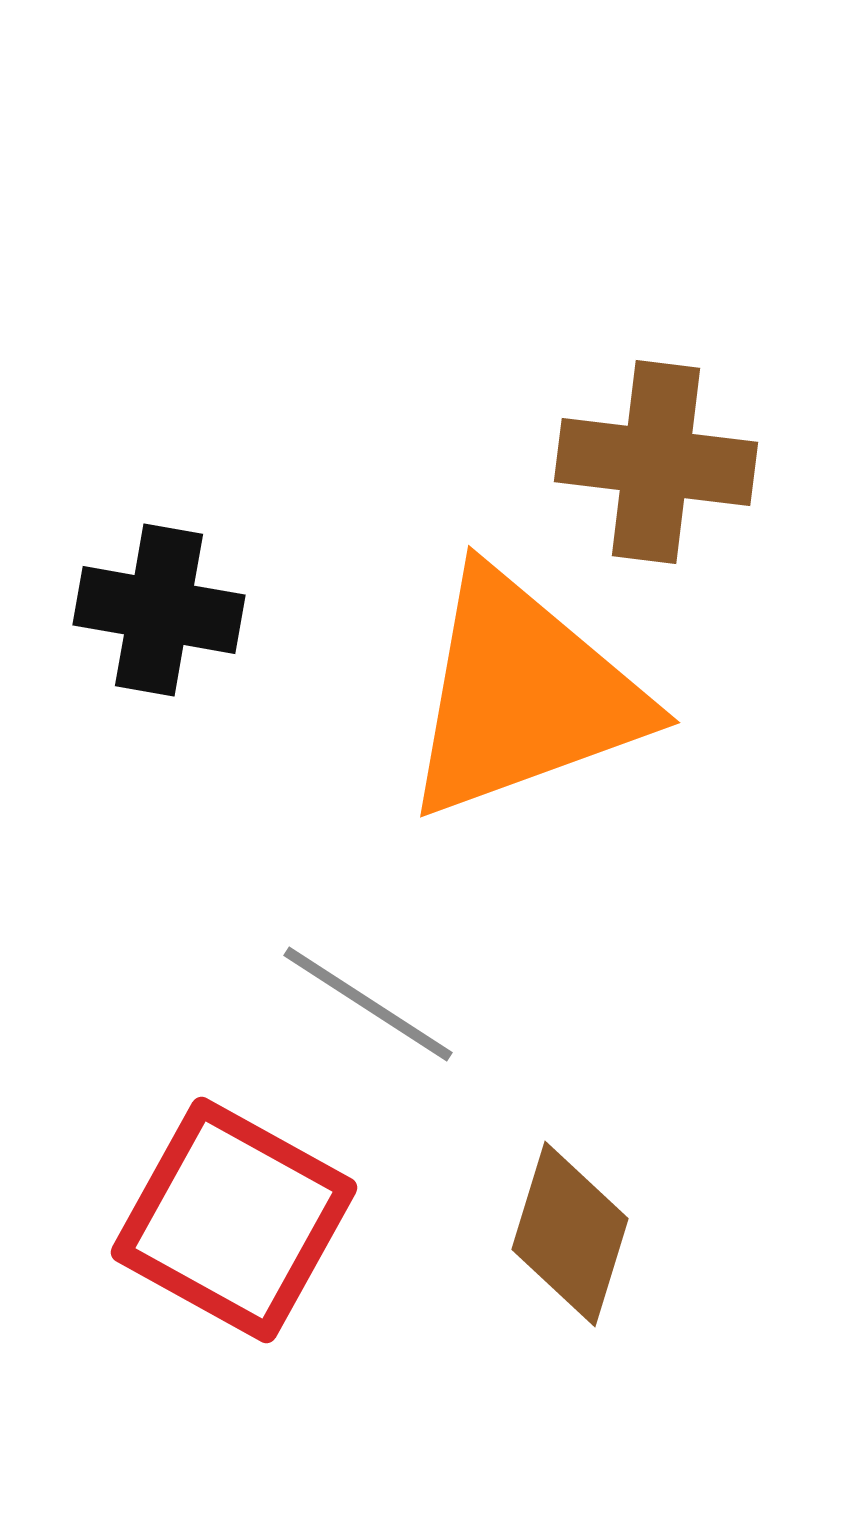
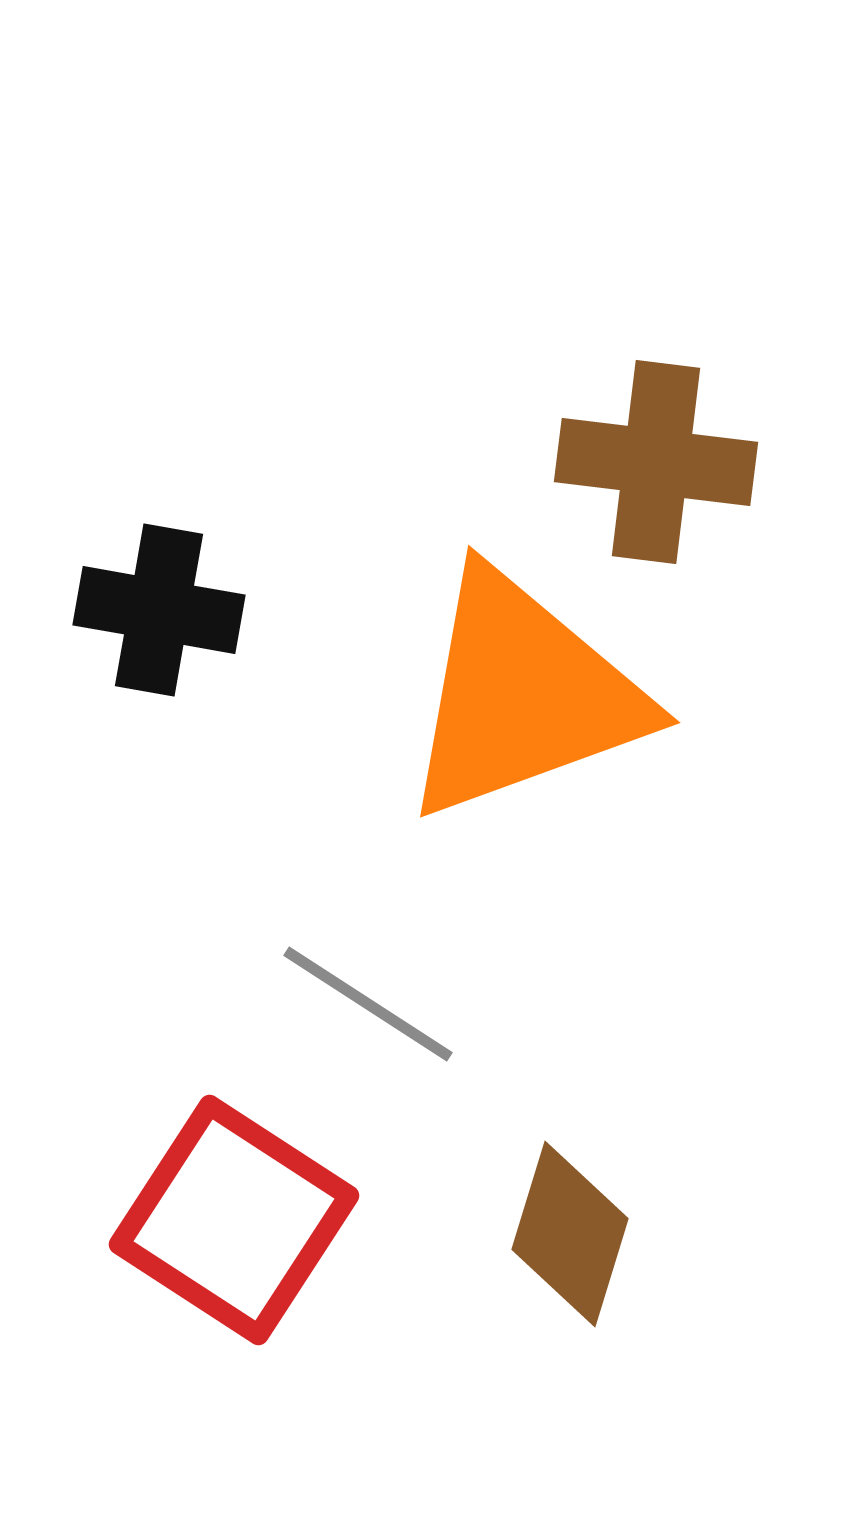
red square: rotated 4 degrees clockwise
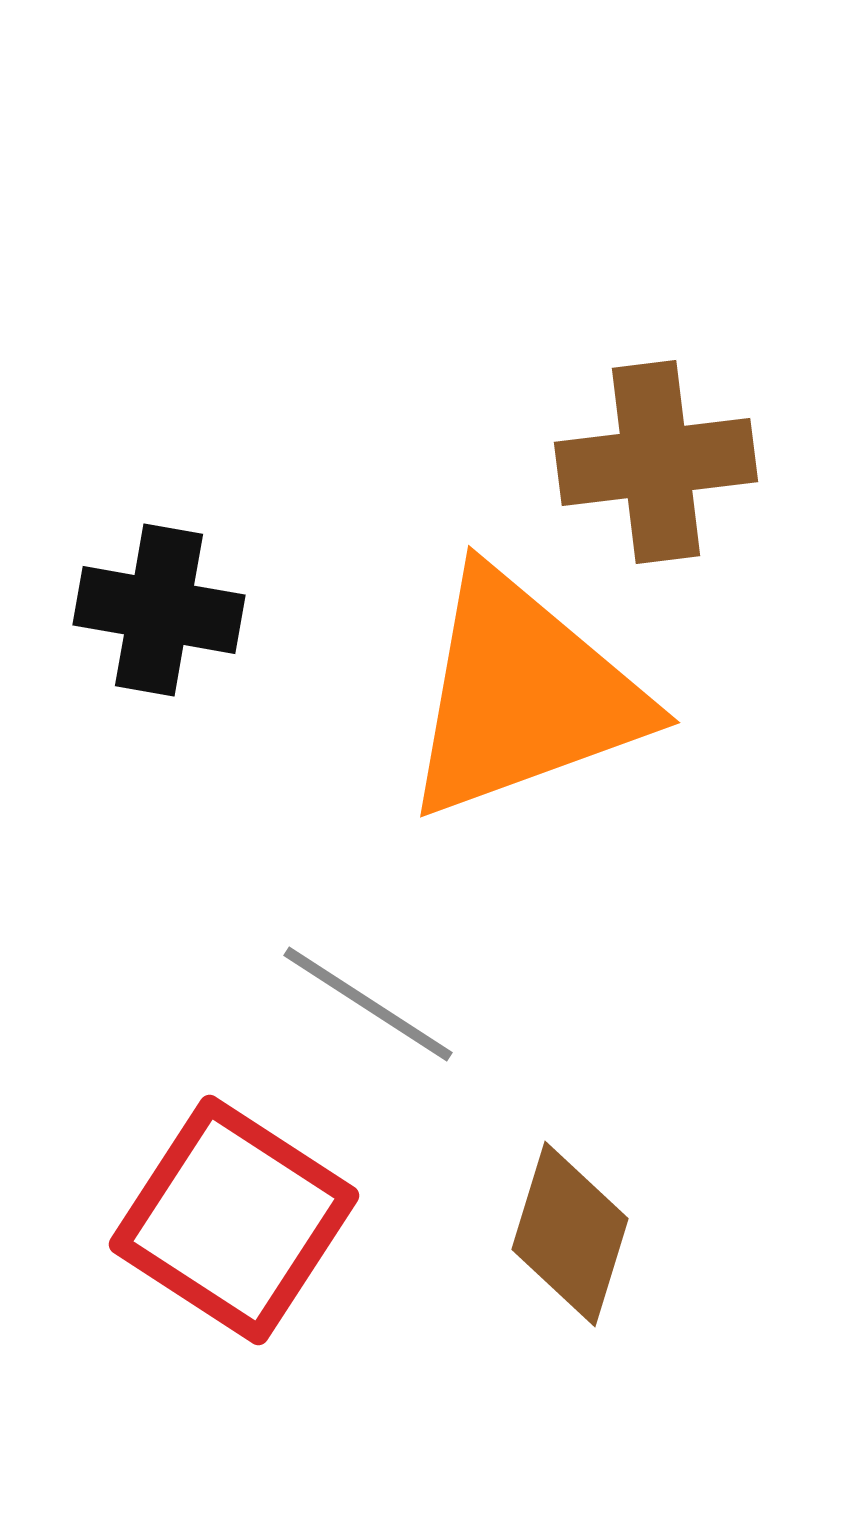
brown cross: rotated 14 degrees counterclockwise
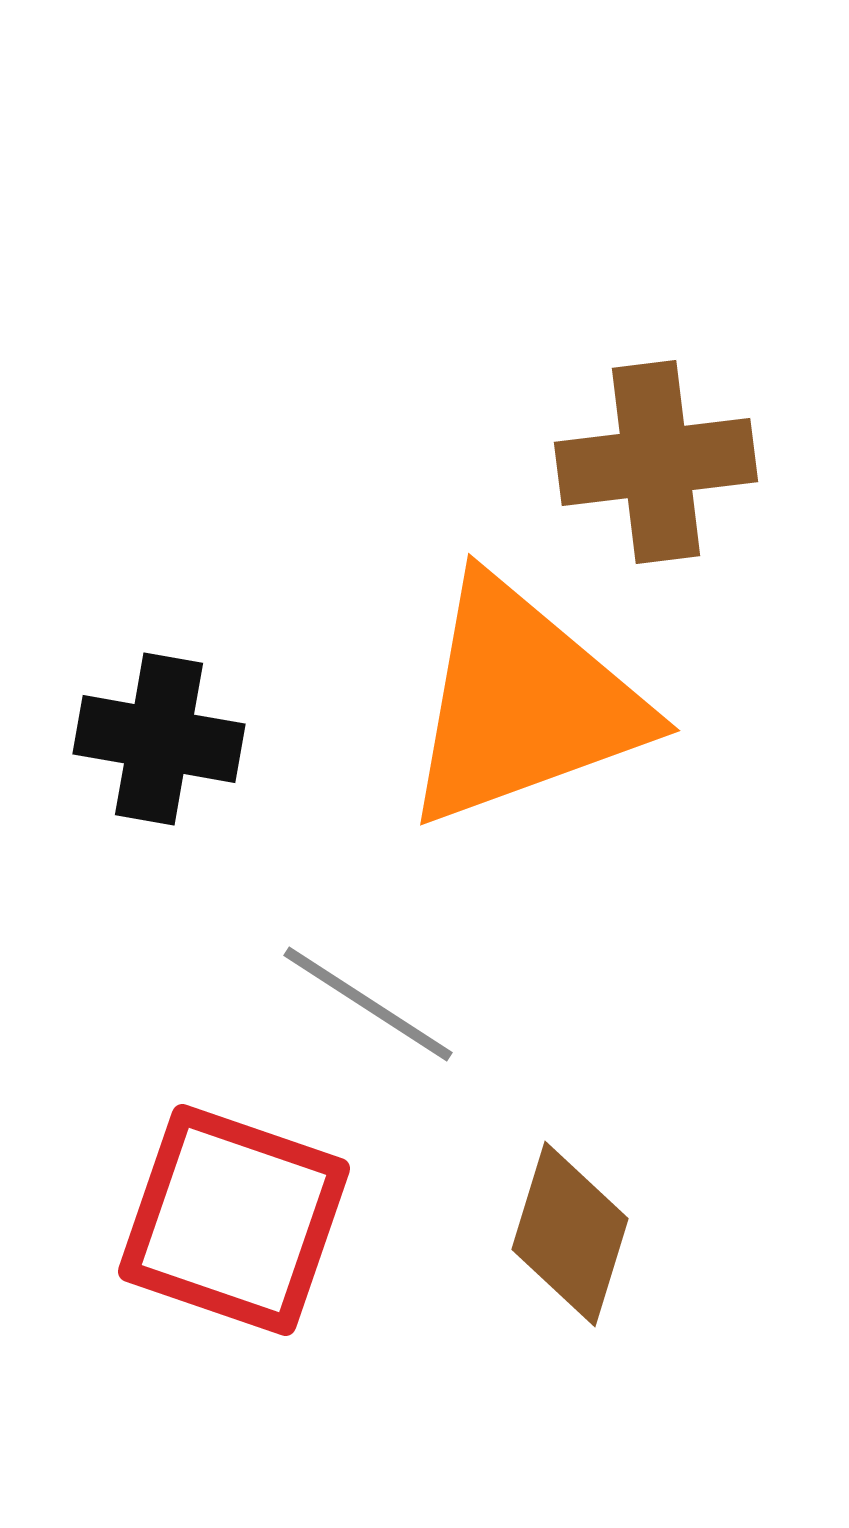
black cross: moved 129 px down
orange triangle: moved 8 px down
red square: rotated 14 degrees counterclockwise
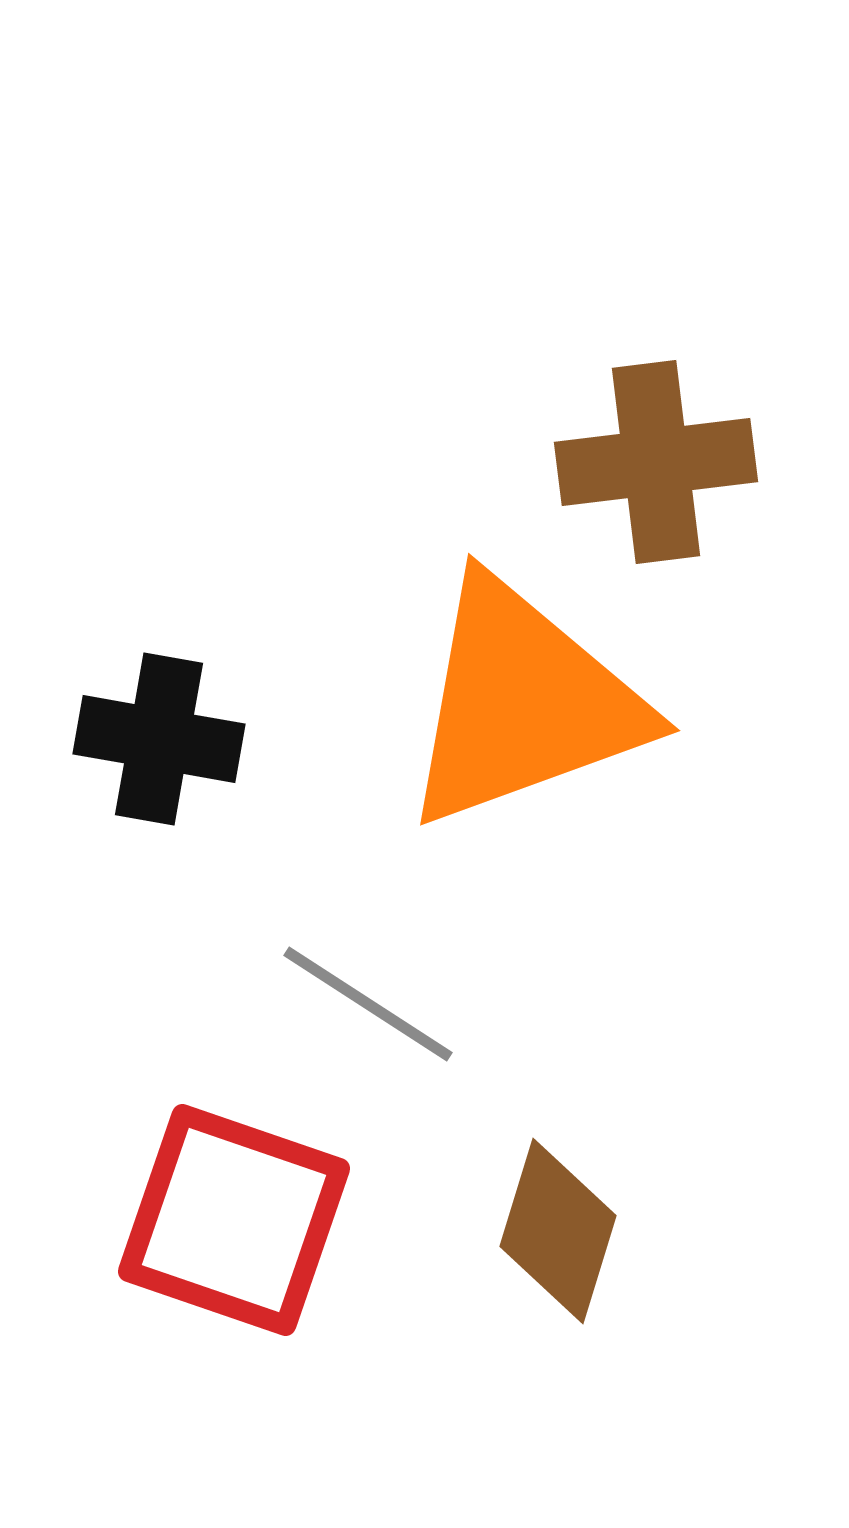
brown diamond: moved 12 px left, 3 px up
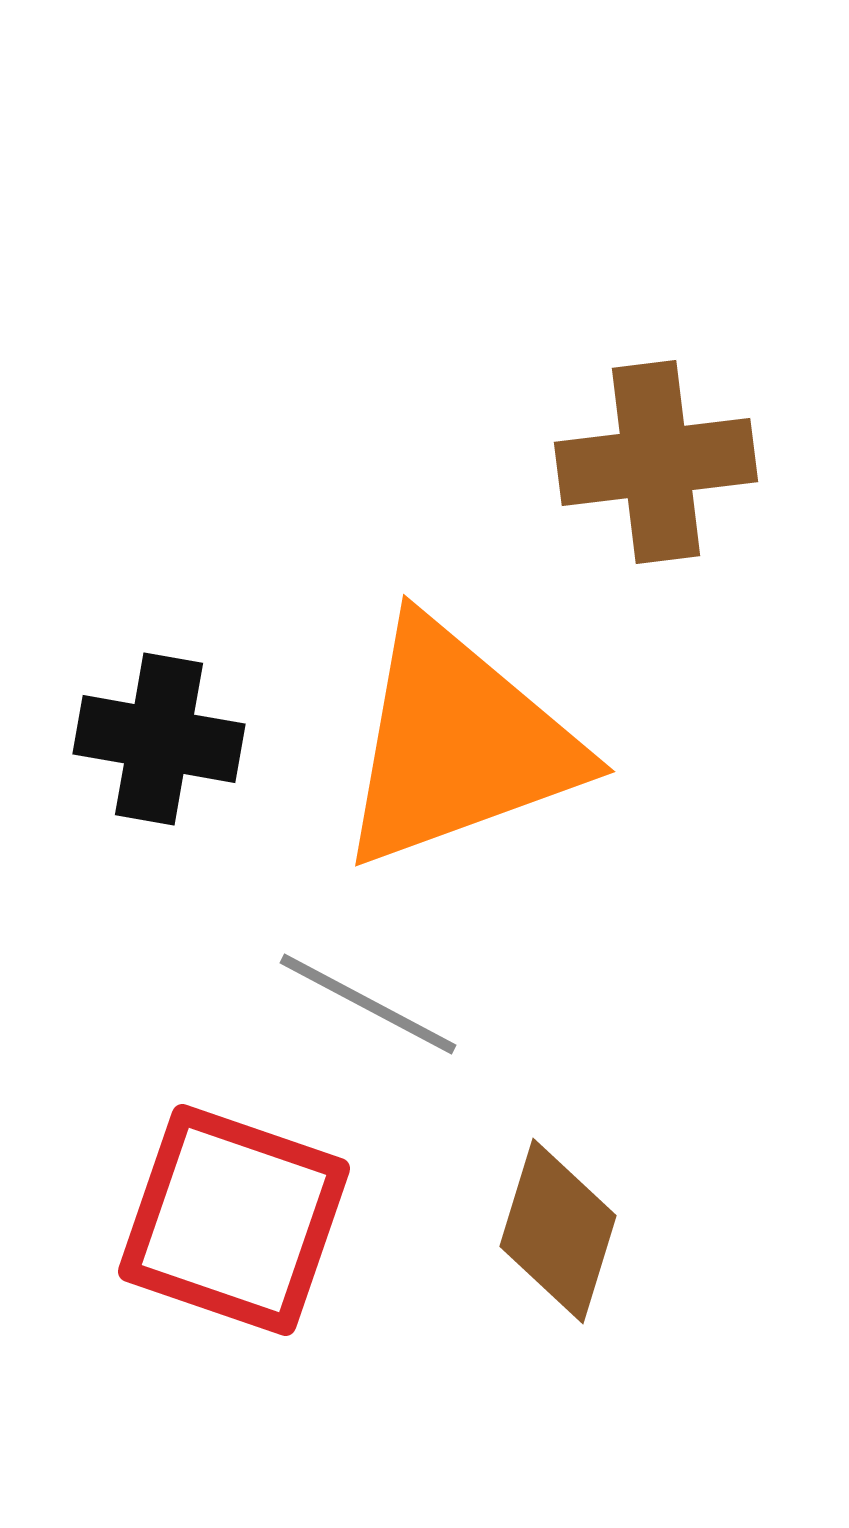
orange triangle: moved 65 px left, 41 px down
gray line: rotated 5 degrees counterclockwise
